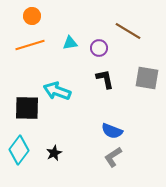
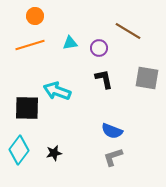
orange circle: moved 3 px right
black L-shape: moved 1 px left
black star: rotated 14 degrees clockwise
gray L-shape: rotated 15 degrees clockwise
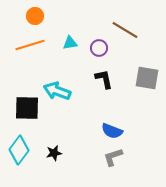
brown line: moved 3 px left, 1 px up
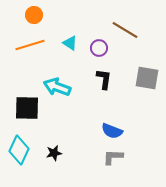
orange circle: moved 1 px left, 1 px up
cyan triangle: rotated 42 degrees clockwise
black L-shape: rotated 20 degrees clockwise
cyan arrow: moved 4 px up
cyan diamond: rotated 12 degrees counterclockwise
gray L-shape: rotated 20 degrees clockwise
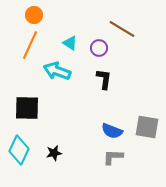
brown line: moved 3 px left, 1 px up
orange line: rotated 48 degrees counterclockwise
gray square: moved 49 px down
cyan arrow: moved 16 px up
